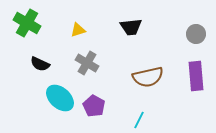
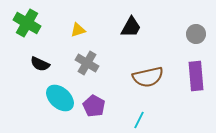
black trapezoid: rotated 55 degrees counterclockwise
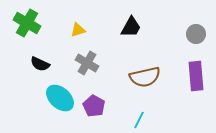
brown semicircle: moved 3 px left
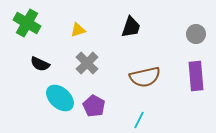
black trapezoid: rotated 10 degrees counterclockwise
gray cross: rotated 15 degrees clockwise
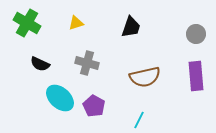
yellow triangle: moved 2 px left, 7 px up
gray cross: rotated 30 degrees counterclockwise
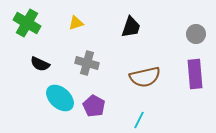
purple rectangle: moved 1 px left, 2 px up
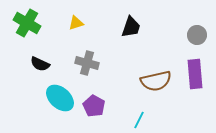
gray circle: moved 1 px right, 1 px down
brown semicircle: moved 11 px right, 4 px down
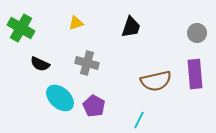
green cross: moved 6 px left, 5 px down
gray circle: moved 2 px up
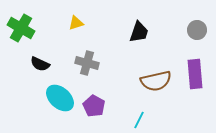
black trapezoid: moved 8 px right, 5 px down
gray circle: moved 3 px up
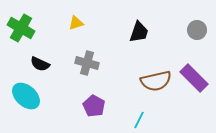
purple rectangle: moved 1 px left, 4 px down; rotated 40 degrees counterclockwise
cyan ellipse: moved 34 px left, 2 px up
